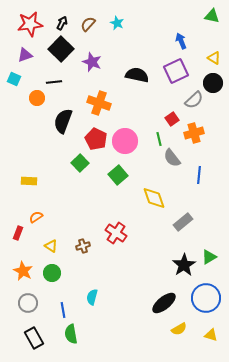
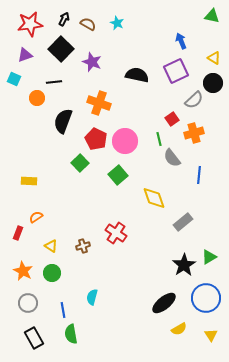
black arrow at (62, 23): moved 2 px right, 4 px up
brown semicircle at (88, 24): rotated 77 degrees clockwise
yellow triangle at (211, 335): rotated 40 degrees clockwise
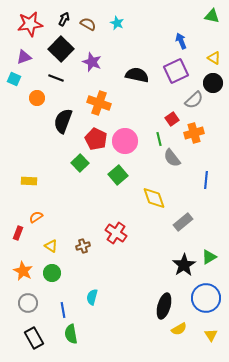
purple triangle at (25, 55): moved 1 px left, 2 px down
black line at (54, 82): moved 2 px right, 4 px up; rotated 28 degrees clockwise
blue line at (199, 175): moved 7 px right, 5 px down
black ellipse at (164, 303): moved 3 px down; rotated 35 degrees counterclockwise
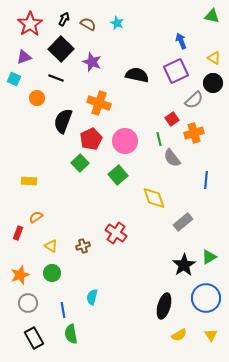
red star at (30, 24): rotated 25 degrees counterclockwise
red pentagon at (96, 139): moved 5 px left; rotated 20 degrees clockwise
orange star at (23, 271): moved 3 px left, 4 px down; rotated 24 degrees clockwise
yellow semicircle at (179, 329): moved 6 px down
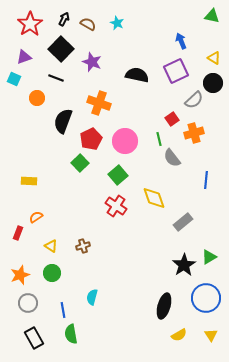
red cross at (116, 233): moved 27 px up
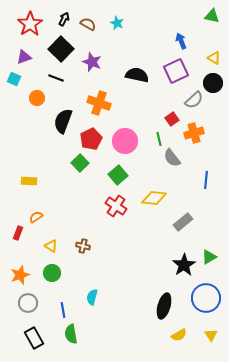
yellow diamond at (154, 198): rotated 65 degrees counterclockwise
brown cross at (83, 246): rotated 32 degrees clockwise
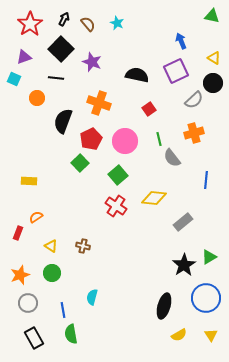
brown semicircle at (88, 24): rotated 21 degrees clockwise
black line at (56, 78): rotated 14 degrees counterclockwise
red square at (172, 119): moved 23 px left, 10 px up
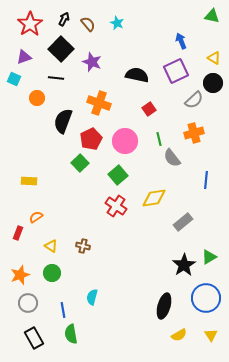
yellow diamond at (154, 198): rotated 15 degrees counterclockwise
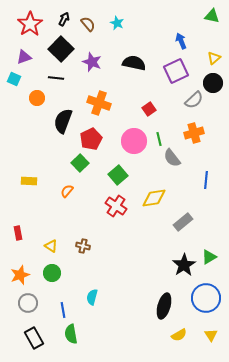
yellow triangle at (214, 58): rotated 48 degrees clockwise
black semicircle at (137, 75): moved 3 px left, 12 px up
pink circle at (125, 141): moved 9 px right
orange semicircle at (36, 217): moved 31 px right, 26 px up; rotated 16 degrees counterclockwise
red rectangle at (18, 233): rotated 32 degrees counterclockwise
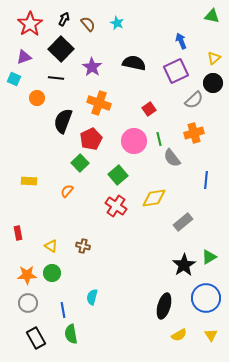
purple star at (92, 62): moved 5 px down; rotated 12 degrees clockwise
orange star at (20, 275): moved 7 px right; rotated 18 degrees clockwise
black rectangle at (34, 338): moved 2 px right
